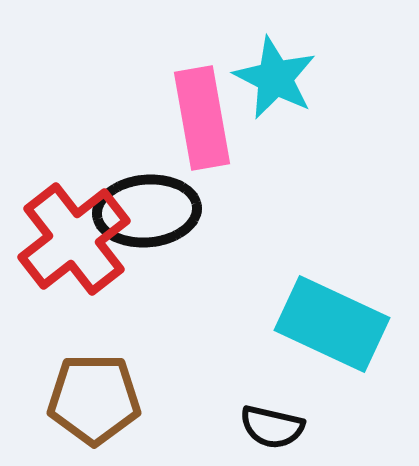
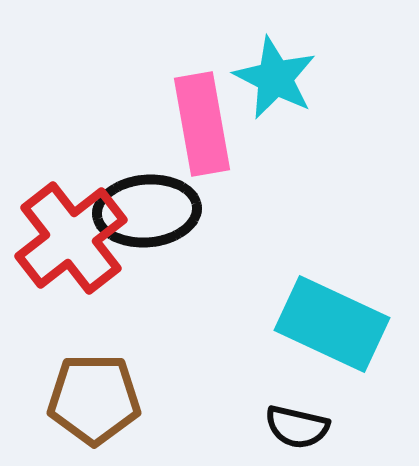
pink rectangle: moved 6 px down
red cross: moved 3 px left, 1 px up
black semicircle: moved 25 px right
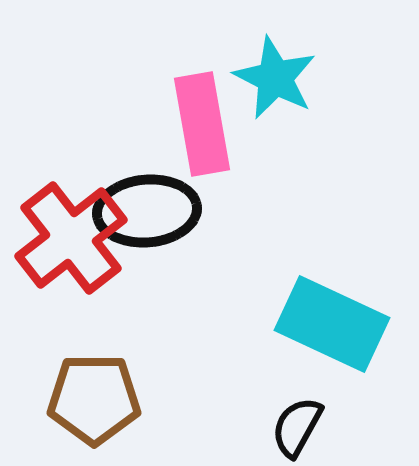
black semicircle: rotated 106 degrees clockwise
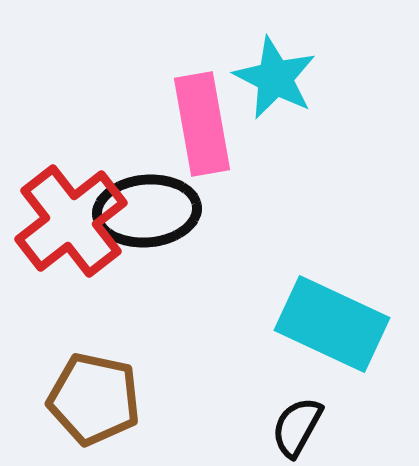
red cross: moved 17 px up
brown pentagon: rotated 12 degrees clockwise
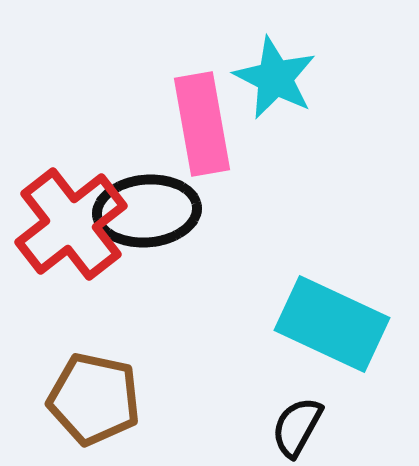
red cross: moved 3 px down
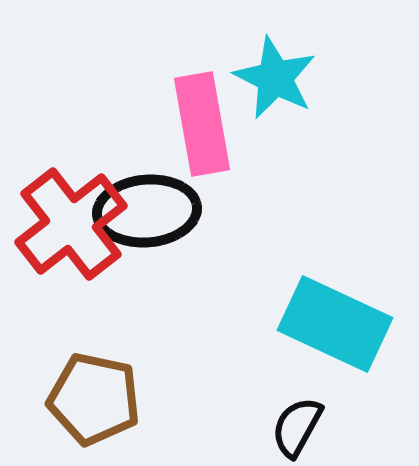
cyan rectangle: moved 3 px right
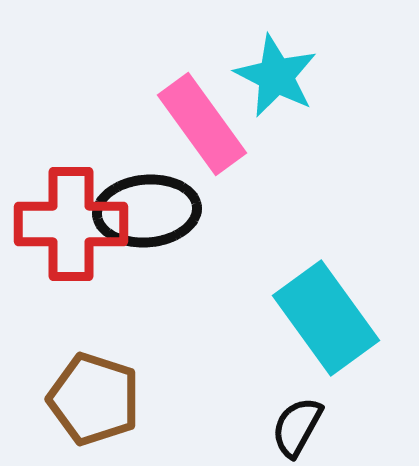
cyan star: moved 1 px right, 2 px up
pink rectangle: rotated 26 degrees counterclockwise
red cross: rotated 38 degrees clockwise
cyan rectangle: moved 9 px left, 6 px up; rotated 29 degrees clockwise
brown pentagon: rotated 6 degrees clockwise
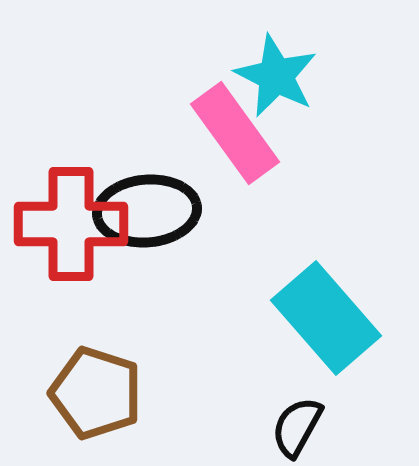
pink rectangle: moved 33 px right, 9 px down
cyan rectangle: rotated 5 degrees counterclockwise
brown pentagon: moved 2 px right, 6 px up
